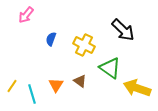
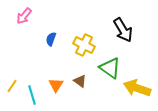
pink arrow: moved 2 px left, 1 px down
black arrow: rotated 15 degrees clockwise
cyan line: moved 1 px down
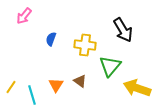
yellow cross: moved 1 px right; rotated 20 degrees counterclockwise
green triangle: moved 2 px up; rotated 35 degrees clockwise
yellow line: moved 1 px left, 1 px down
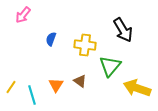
pink arrow: moved 1 px left, 1 px up
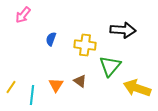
black arrow: rotated 55 degrees counterclockwise
cyan line: rotated 24 degrees clockwise
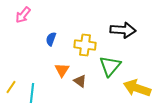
orange triangle: moved 6 px right, 15 px up
cyan line: moved 2 px up
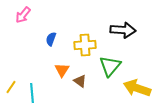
yellow cross: rotated 10 degrees counterclockwise
cyan line: rotated 12 degrees counterclockwise
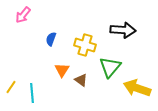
yellow cross: rotated 20 degrees clockwise
green triangle: moved 1 px down
brown triangle: moved 1 px right, 1 px up
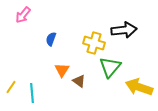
black arrow: moved 1 px right; rotated 10 degrees counterclockwise
yellow cross: moved 9 px right, 2 px up
brown triangle: moved 2 px left, 1 px down
yellow arrow: moved 2 px right, 1 px up
